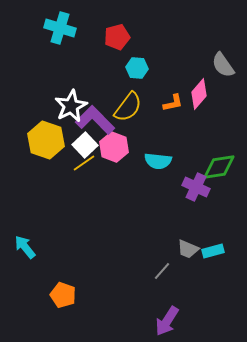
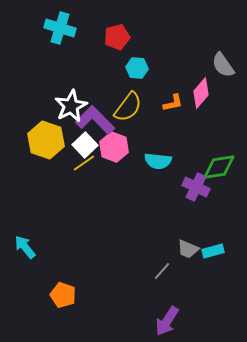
pink diamond: moved 2 px right, 1 px up
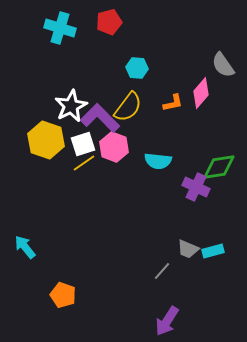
red pentagon: moved 8 px left, 15 px up
purple L-shape: moved 5 px right, 2 px up
white square: moved 2 px left, 1 px up; rotated 25 degrees clockwise
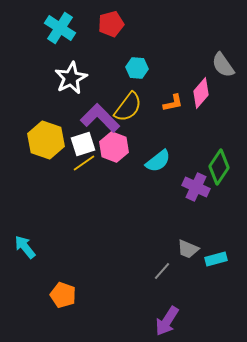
red pentagon: moved 2 px right, 2 px down
cyan cross: rotated 16 degrees clockwise
white star: moved 28 px up
cyan semicircle: rotated 44 degrees counterclockwise
green diamond: rotated 48 degrees counterclockwise
cyan rectangle: moved 3 px right, 8 px down
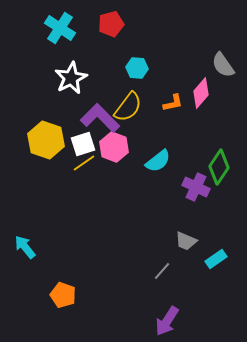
gray trapezoid: moved 2 px left, 8 px up
cyan rectangle: rotated 20 degrees counterclockwise
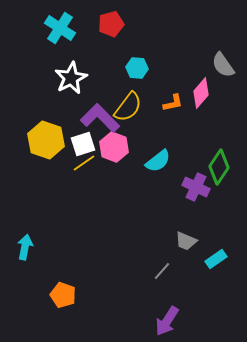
cyan arrow: rotated 50 degrees clockwise
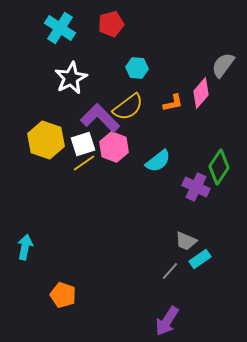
gray semicircle: rotated 72 degrees clockwise
yellow semicircle: rotated 16 degrees clockwise
cyan rectangle: moved 16 px left
gray line: moved 8 px right
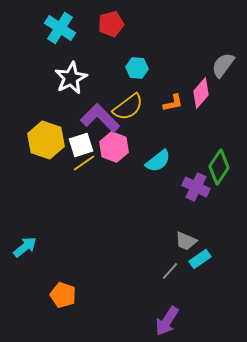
white square: moved 2 px left, 1 px down
cyan arrow: rotated 40 degrees clockwise
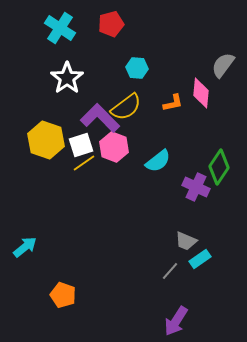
white star: moved 4 px left; rotated 8 degrees counterclockwise
pink diamond: rotated 36 degrees counterclockwise
yellow semicircle: moved 2 px left
purple arrow: moved 9 px right
